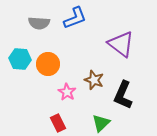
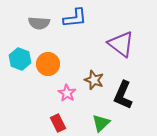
blue L-shape: rotated 15 degrees clockwise
cyan hexagon: rotated 15 degrees clockwise
pink star: moved 1 px down
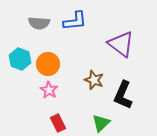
blue L-shape: moved 3 px down
pink star: moved 18 px left, 3 px up
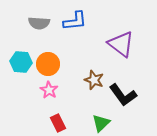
cyan hexagon: moved 1 px right, 3 px down; rotated 15 degrees counterclockwise
black L-shape: rotated 60 degrees counterclockwise
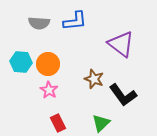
brown star: moved 1 px up
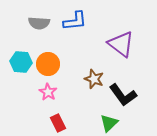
pink star: moved 1 px left, 2 px down
green triangle: moved 8 px right
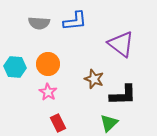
cyan hexagon: moved 6 px left, 5 px down
black L-shape: rotated 56 degrees counterclockwise
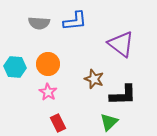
green triangle: moved 1 px up
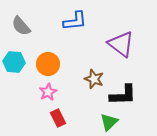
gray semicircle: moved 18 px left, 3 px down; rotated 45 degrees clockwise
cyan hexagon: moved 1 px left, 5 px up
pink star: rotated 12 degrees clockwise
red rectangle: moved 5 px up
